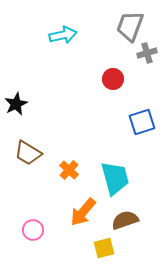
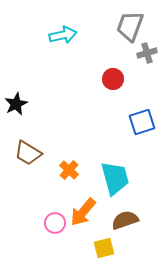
pink circle: moved 22 px right, 7 px up
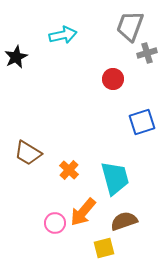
black star: moved 47 px up
brown semicircle: moved 1 px left, 1 px down
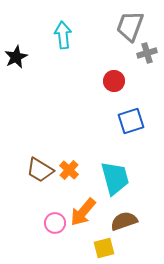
cyan arrow: rotated 84 degrees counterclockwise
red circle: moved 1 px right, 2 px down
blue square: moved 11 px left, 1 px up
brown trapezoid: moved 12 px right, 17 px down
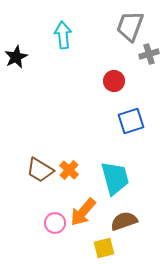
gray cross: moved 2 px right, 1 px down
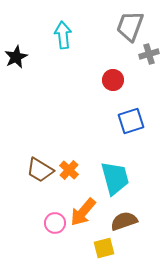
red circle: moved 1 px left, 1 px up
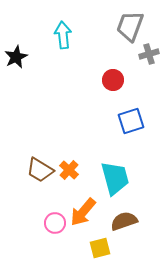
yellow square: moved 4 px left
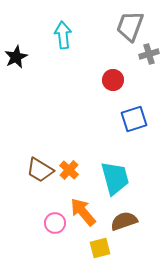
blue square: moved 3 px right, 2 px up
orange arrow: rotated 100 degrees clockwise
